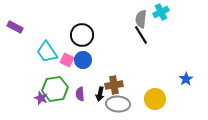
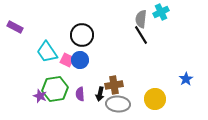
blue circle: moved 3 px left
purple star: moved 1 px left, 2 px up
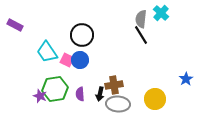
cyan cross: moved 1 px down; rotated 21 degrees counterclockwise
purple rectangle: moved 2 px up
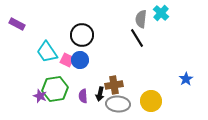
purple rectangle: moved 2 px right, 1 px up
black line: moved 4 px left, 3 px down
purple semicircle: moved 3 px right, 2 px down
yellow circle: moved 4 px left, 2 px down
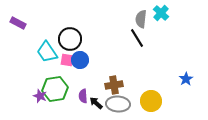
purple rectangle: moved 1 px right, 1 px up
black circle: moved 12 px left, 4 px down
pink square: rotated 16 degrees counterclockwise
black arrow: moved 4 px left, 9 px down; rotated 120 degrees clockwise
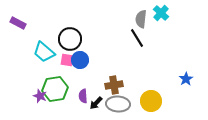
cyan trapezoid: moved 3 px left; rotated 15 degrees counterclockwise
black arrow: rotated 88 degrees counterclockwise
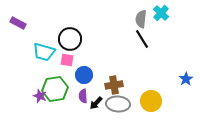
black line: moved 5 px right, 1 px down
cyan trapezoid: rotated 25 degrees counterclockwise
blue circle: moved 4 px right, 15 px down
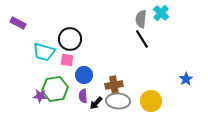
purple star: rotated 16 degrees counterclockwise
gray ellipse: moved 3 px up
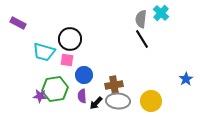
purple semicircle: moved 1 px left
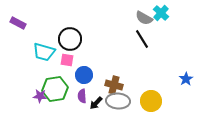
gray semicircle: moved 3 px right, 1 px up; rotated 66 degrees counterclockwise
brown cross: rotated 24 degrees clockwise
